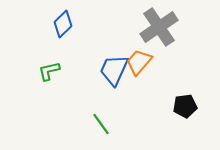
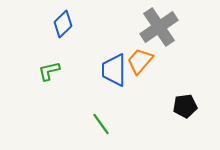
orange trapezoid: moved 1 px right, 1 px up
blue trapezoid: rotated 24 degrees counterclockwise
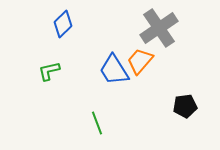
gray cross: moved 1 px down
blue trapezoid: rotated 32 degrees counterclockwise
green line: moved 4 px left, 1 px up; rotated 15 degrees clockwise
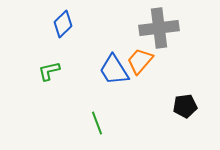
gray cross: rotated 27 degrees clockwise
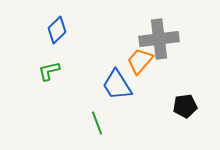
blue diamond: moved 6 px left, 6 px down
gray cross: moved 11 px down
blue trapezoid: moved 3 px right, 15 px down
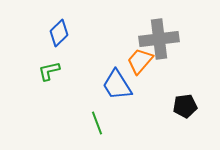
blue diamond: moved 2 px right, 3 px down
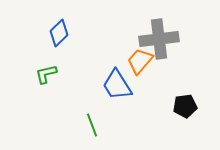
green L-shape: moved 3 px left, 3 px down
green line: moved 5 px left, 2 px down
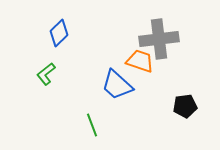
orange trapezoid: rotated 68 degrees clockwise
green L-shape: rotated 25 degrees counterclockwise
blue trapezoid: rotated 16 degrees counterclockwise
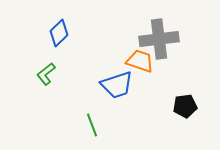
blue trapezoid: rotated 60 degrees counterclockwise
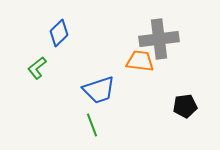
orange trapezoid: rotated 12 degrees counterclockwise
green L-shape: moved 9 px left, 6 px up
blue trapezoid: moved 18 px left, 5 px down
